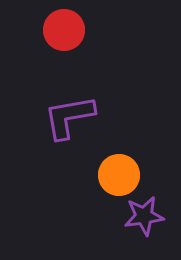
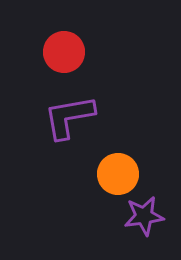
red circle: moved 22 px down
orange circle: moved 1 px left, 1 px up
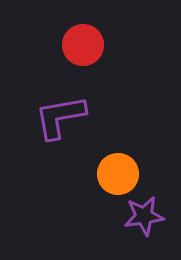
red circle: moved 19 px right, 7 px up
purple L-shape: moved 9 px left
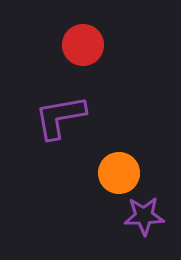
orange circle: moved 1 px right, 1 px up
purple star: rotated 6 degrees clockwise
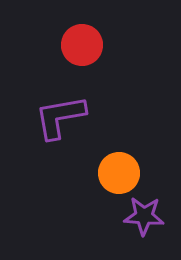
red circle: moved 1 px left
purple star: rotated 6 degrees clockwise
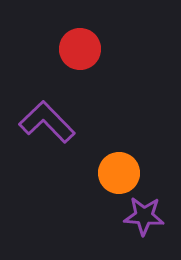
red circle: moved 2 px left, 4 px down
purple L-shape: moved 13 px left, 5 px down; rotated 56 degrees clockwise
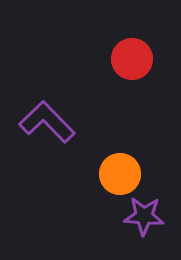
red circle: moved 52 px right, 10 px down
orange circle: moved 1 px right, 1 px down
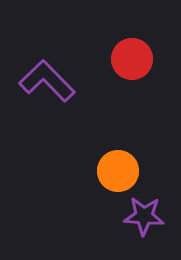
purple L-shape: moved 41 px up
orange circle: moved 2 px left, 3 px up
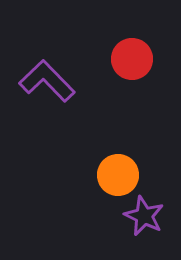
orange circle: moved 4 px down
purple star: rotated 21 degrees clockwise
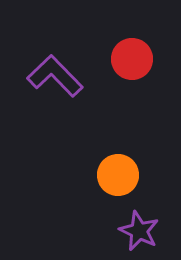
purple L-shape: moved 8 px right, 5 px up
purple star: moved 5 px left, 15 px down
